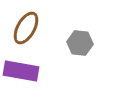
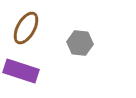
purple rectangle: rotated 8 degrees clockwise
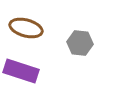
brown ellipse: rotated 76 degrees clockwise
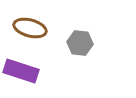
brown ellipse: moved 4 px right
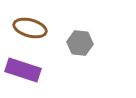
purple rectangle: moved 2 px right, 1 px up
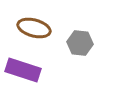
brown ellipse: moved 4 px right
